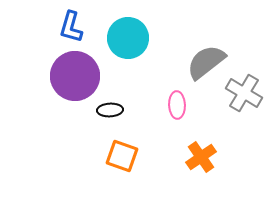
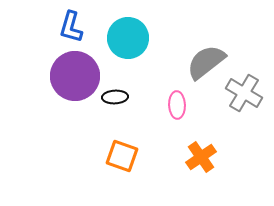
black ellipse: moved 5 px right, 13 px up
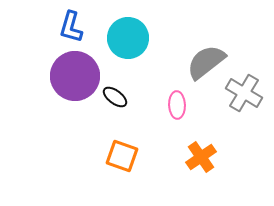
black ellipse: rotated 40 degrees clockwise
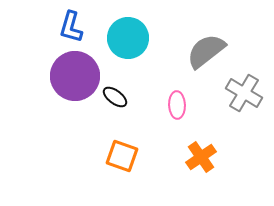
gray semicircle: moved 11 px up
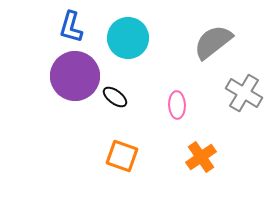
gray semicircle: moved 7 px right, 9 px up
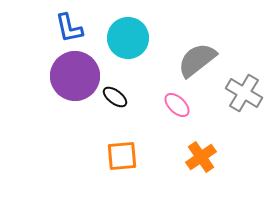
blue L-shape: moved 2 px left, 1 px down; rotated 28 degrees counterclockwise
gray semicircle: moved 16 px left, 18 px down
pink ellipse: rotated 44 degrees counterclockwise
orange square: rotated 24 degrees counterclockwise
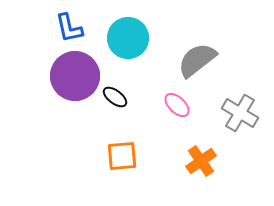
gray cross: moved 4 px left, 20 px down
orange cross: moved 4 px down
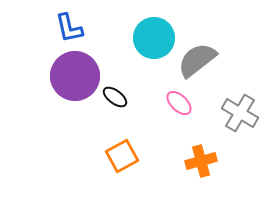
cyan circle: moved 26 px right
pink ellipse: moved 2 px right, 2 px up
orange square: rotated 24 degrees counterclockwise
orange cross: rotated 20 degrees clockwise
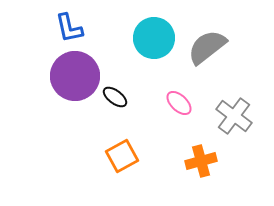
gray semicircle: moved 10 px right, 13 px up
gray cross: moved 6 px left, 3 px down; rotated 6 degrees clockwise
